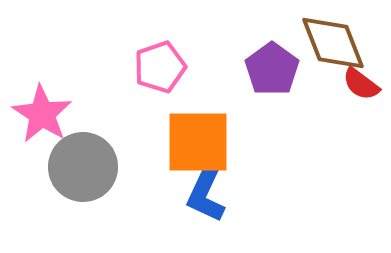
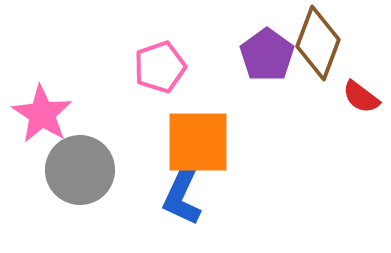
brown diamond: moved 15 px left; rotated 42 degrees clockwise
purple pentagon: moved 5 px left, 14 px up
red semicircle: moved 13 px down
gray circle: moved 3 px left, 3 px down
blue L-shape: moved 24 px left, 3 px down
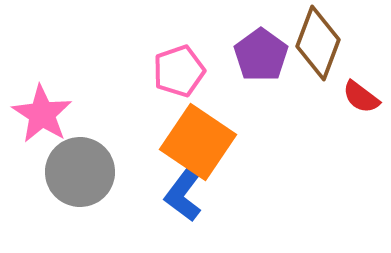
purple pentagon: moved 6 px left
pink pentagon: moved 19 px right, 4 px down
orange square: rotated 34 degrees clockwise
gray circle: moved 2 px down
blue L-shape: moved 3 px right, 4 px up; rotated 12 degrees clockwise
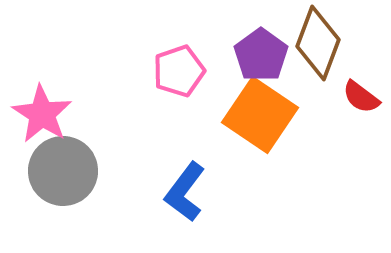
orange square: moved 62 px right, 27 px up
gray circle: moved 17 px left, 1 px up
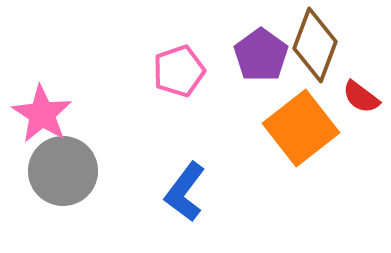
brown diamond: moved 3 px left, 2 px down
orange square: moved 41 px right, 13 px down; rotated 18 degrees clockwise
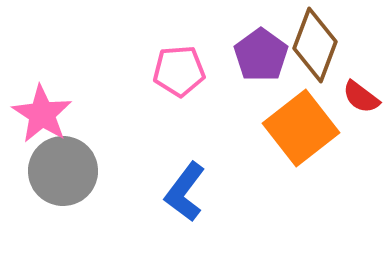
pink pentagon: rotated 15 degrees clockwise
